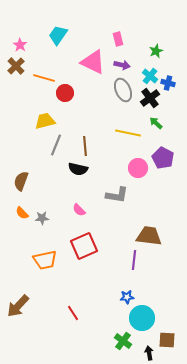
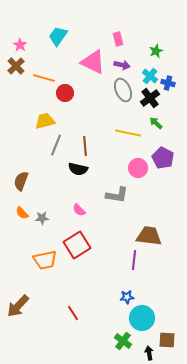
cyan trapezoid: moved 1 px down
red square: moved 7 px left, 1 px up; rotated 8 degrees counterclockwise
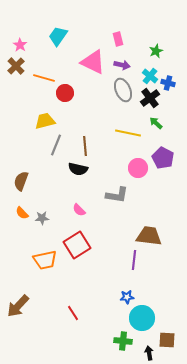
green cross: rotated 30 degrees counterclockwise
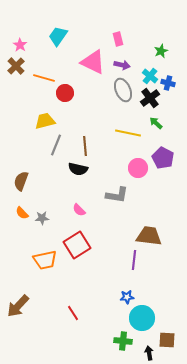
green star: moved 5 px right
